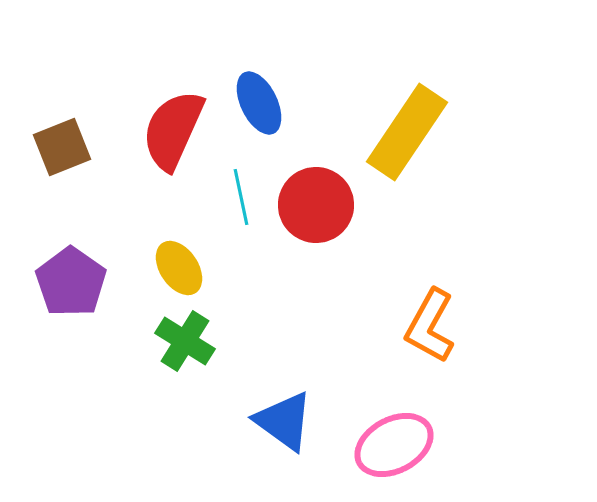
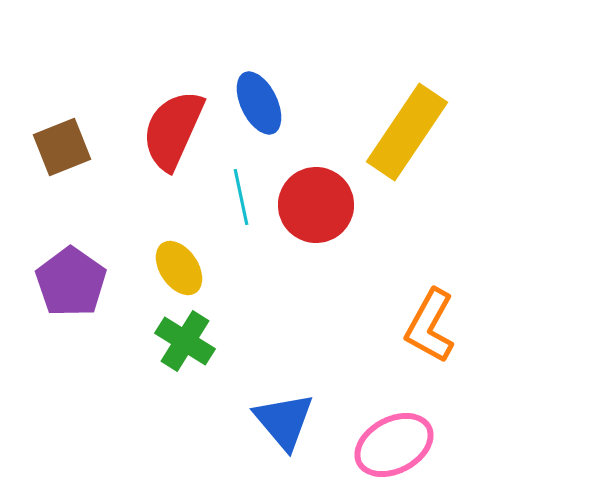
blue triangle: rotated 14 degrees clockwise
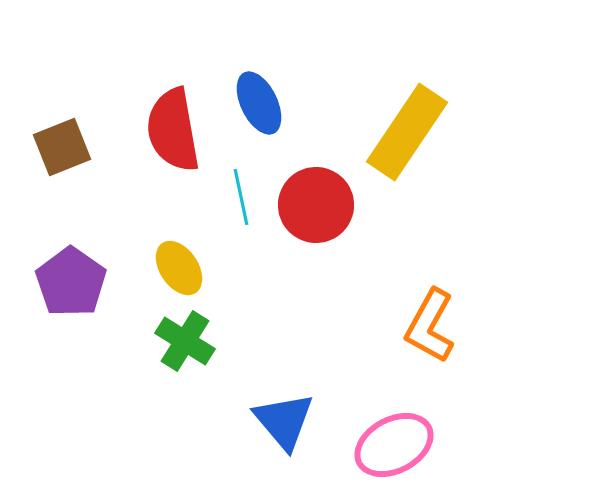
red semicircle: rotated 34 degrees counterclockwise
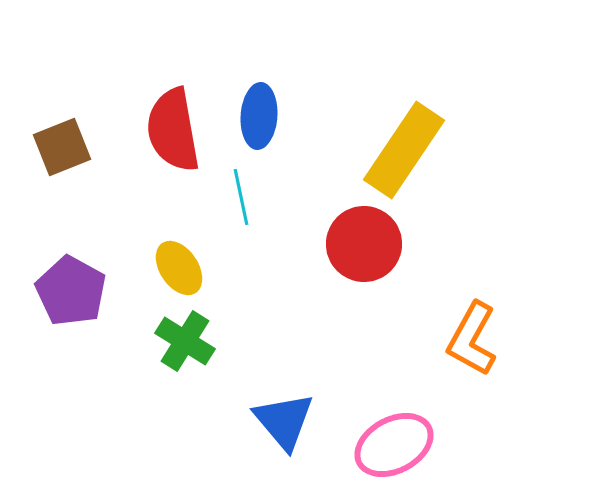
blue ellipse: moved 13 px down; rotated 30 degrees clockwise
yellow rectangle: moved 3 px left, 18 px down
red circle: moved 48 px right, 39 px down
purple pentagon: moved 9 px down; rotated 6 degrees counterclockwise
orange L-shape: moved 42 px right, 13 px down
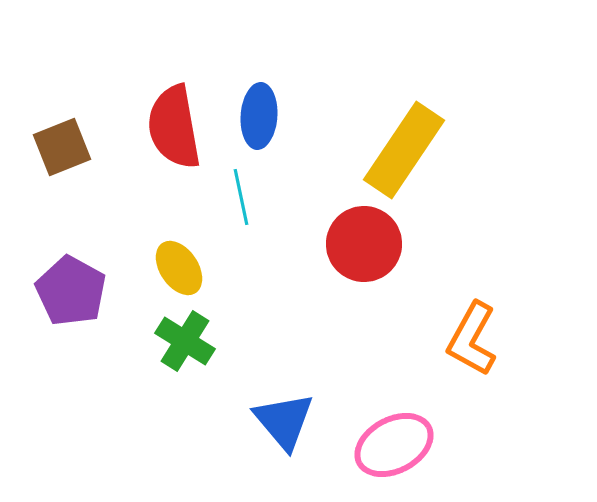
red semicircle: moved 1 px right, 3 px up
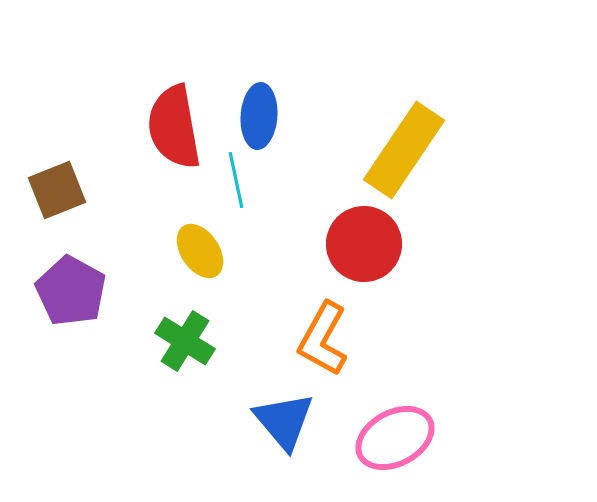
brown square: moved 5 px left, 43 px down
cyan line: moved 5 px left, 17 px up
yellow ellipse: moved 21 px right, 17 px up
orange L-shape: moved 149 px left
pink ellipse: moved 1 px right, 7 px up
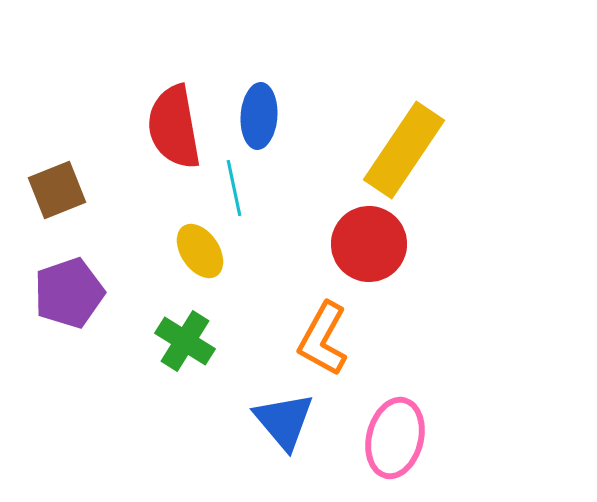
cyan line: moved 2 px left, 8 px down
red circle: moved 5 px right
purple pentagon: moved 2 px left, 2 px down; rotated 24 degrees clockwise
pink ellipse: rotated 48 degrees counterclockwise
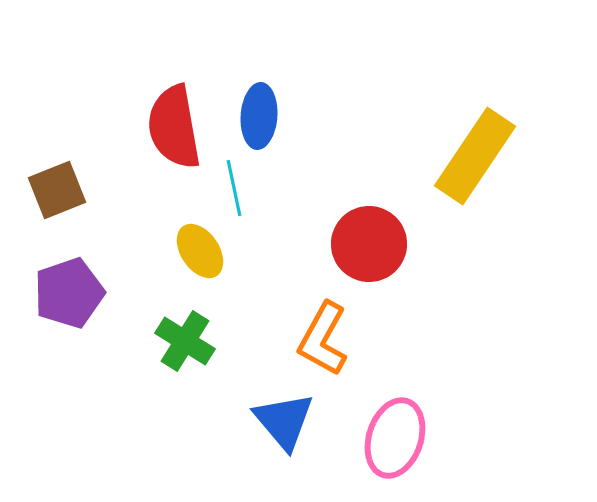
yellow rectangle: moved 71 px right, 6 px down
pink ellipse: rotated 4 degrees clockwise
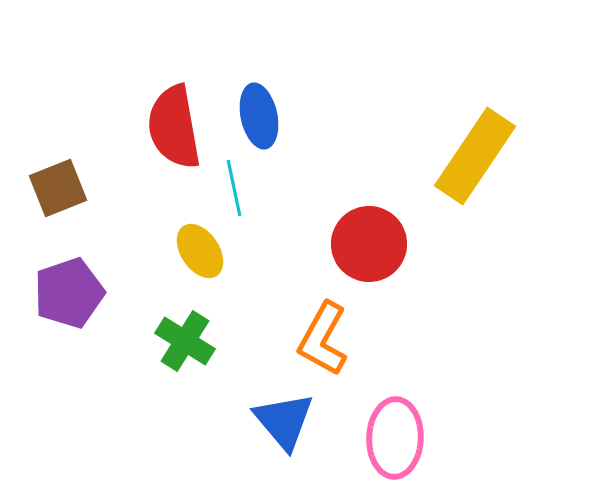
blue ellipse: rotated 16 degrees counterclockwise
brown square: moved 1 px right, 2 px up
pink ellipse: rotated 16 degrees counterclockwise
